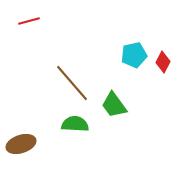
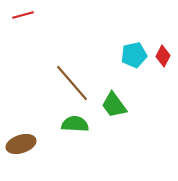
red line: moved 6 px left, 6 px up
red diamond: moved 6 px up
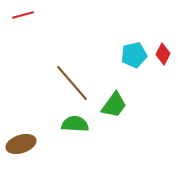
red diamond: moved 2 px up
green trapezoid: rotated 108 degrees counterclockwise
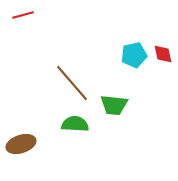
red diamond: rotated 40 degrees counterclockwise
green trapezoid: rotated 60 degrees clockwise
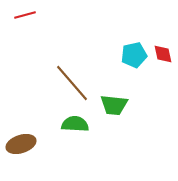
red line: moved 2 px right
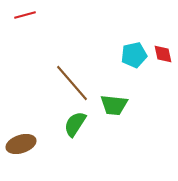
green semicircle: rotated 60 degrees counterclockwise
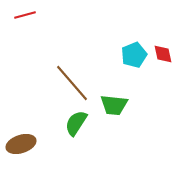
cyan pentagon: rotated 10 degrees counterclockwise
green semicircle: moved 1 px right, 1 px up
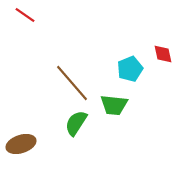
red line: rotated 50 degrees clockwise
cyan pentagon: moved 4 px left, 14 px down
